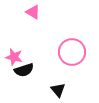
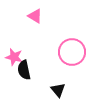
pink triangle: moved 2 px right, 4 px down
black semicircle: rotated 96 degrees clockwise
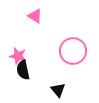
pink circle: moved 1 px right, 1 px up
pink star: moved 4 px right, 1 px up
black semicircle: moved 1 px left
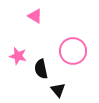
black semicircle: moved 18 px right, 1 px up
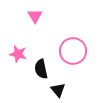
pink triangle: rotated 28 degrees clockwise
pink star: moved 2 px up
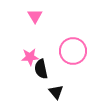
pink star: moved 12 px right, 3 px down; rotated 18 degrees counterclockwise
black triangle: moved 2 px left, 2 px down
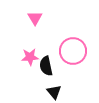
pink triangle: moved 2 px down
black semicircle: moved 5 px right, 3 px up
black triangle: moved 2 px left
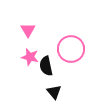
pink triangle: moved 7 px left, 12 px down
pink circle: moved 2 px left, 2 px up
pink star: rotated 18 degrees clockwise
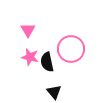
black semicircle: moved 1 px right, 4 px up
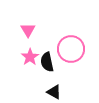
pink star: rotated 24 degrees clockwise
black triangle: rotated 21 degrees counterclockwise
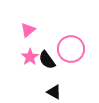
pink triangle: rotated 21 degrees clockwise
black semicircle: moved 2 px up; rotated 24 degrees counterclockwise
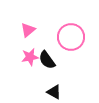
pink circle: moved 12 px up
pink star: rotated 24 degrees clockwise
